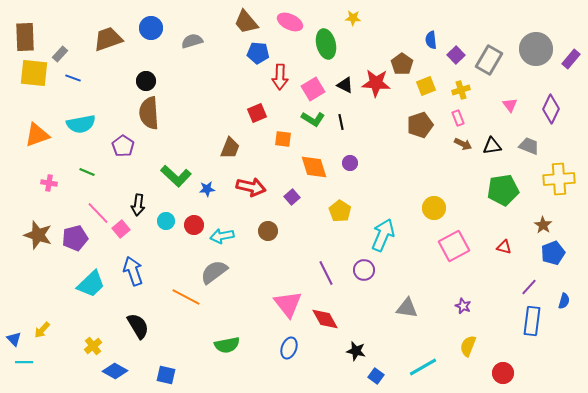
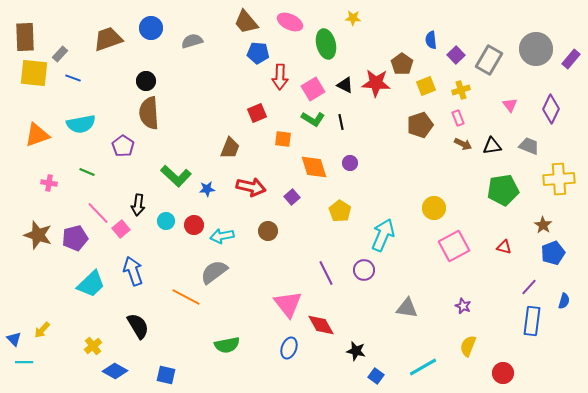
red diamond at (325, 319): moved 4 px left, 6 px down
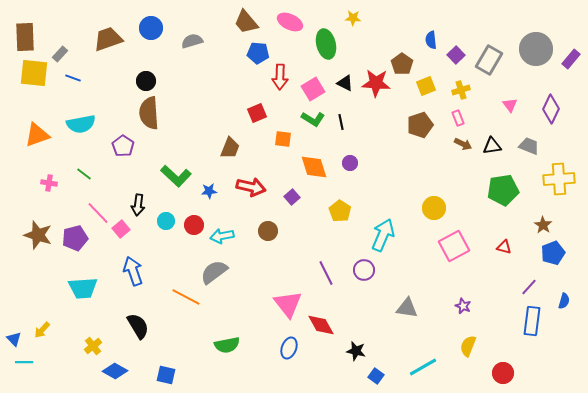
black triangle at (345, 85): moved 2 px up
green line at (87, 172): moved 3 px left, 2 px down; rotated 14 degrees clockwise
blue star at (207, 189): moved 2 px right, 2 px down
cyan trapezoid at (91, 284): moved 8 px left, 4 px down; rotated 40 degrees clockwise
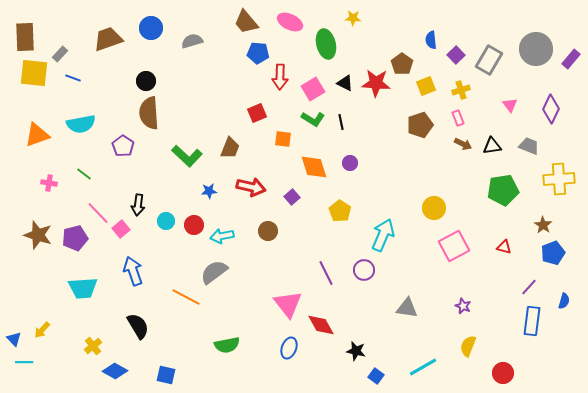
green L-shape at (176, 176): moved 11 px right, 20 px up
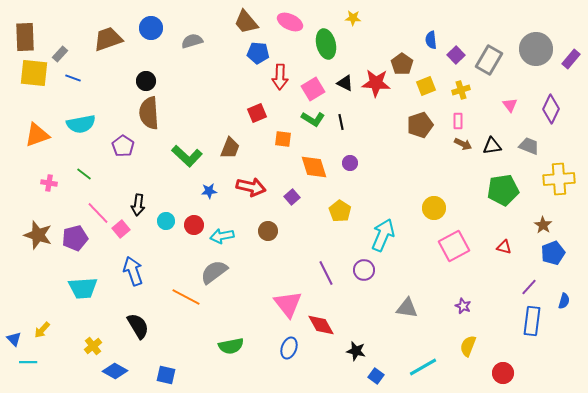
pink rectangle at (458, 118): moved 3 px down; rotated 21 degrees clockwise
green semicircle at (227, 345): moved 4 px right, 1 px down
cyan line at (24, 362): moved 4 px right
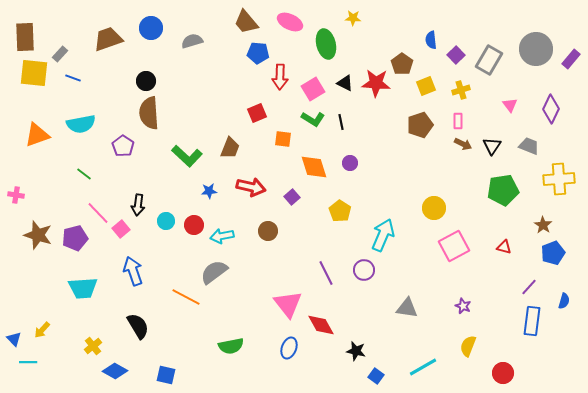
black triangle at (492, 146): rotated 48 degrees counterclockwise
pink cross at (49, 183): moved 33 px left, 12 px down
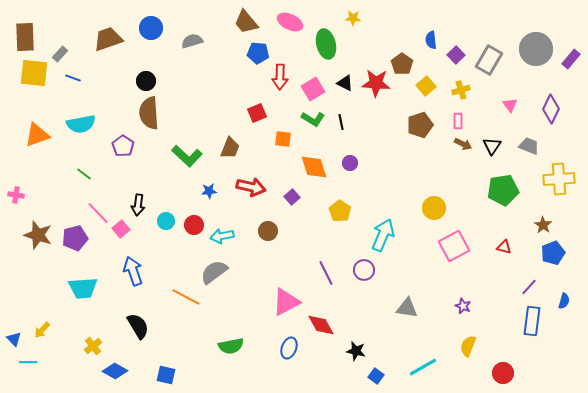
yellow square at (426, 86): rotated 18 degrees counterclockwise
pink triangle at (288, 304): moved 2 px left, 2 px up; rotated 40 degrees clockwise
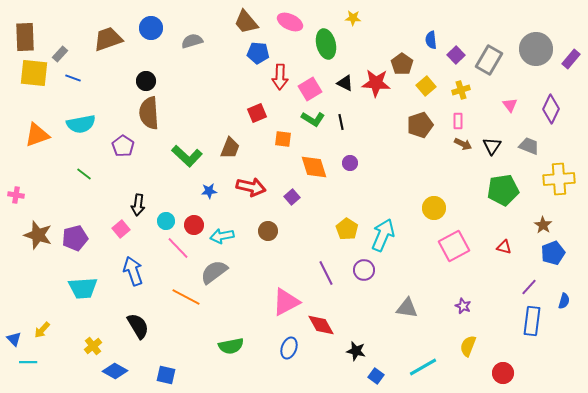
pink square at (313, 89): moved 3 px left
yellow pentagon at (340, 211): moved 7 px right, 18 px down
pink line at (98, 213): moved 80 px right, 35 px down
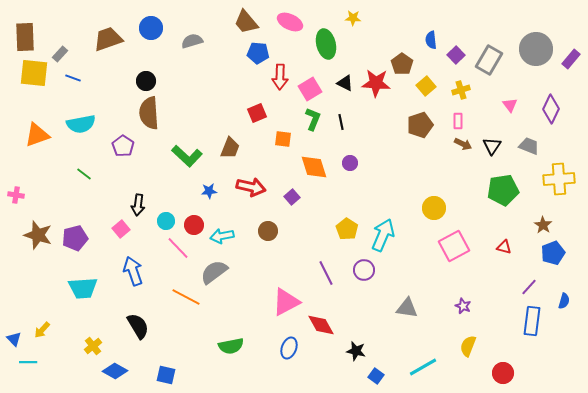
green L-shape at (313, 119): rotated 100 degrees counterclockwise
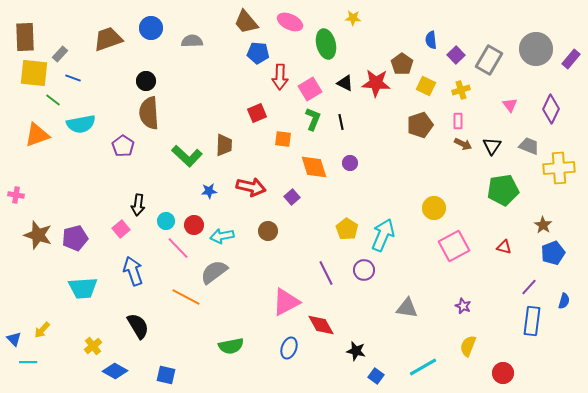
gray semicircle at (192, 41): rotated 15 degrees clockwise
yellow square at (426, 86): rotated 24 degrees counterclockwise
brown trapezoid at (230, 148): moved 6 px left, 3 px up; rotated 20 degrees counterclockwise
green line at (84, 174): moved 31 px left, 74 px up
yellow cross at (559, 179): moved 11 px up
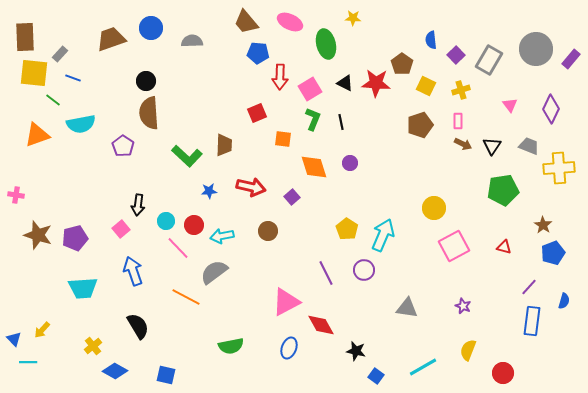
brown trapezoid at (108, 39): moved 3 px right
yellow semicircle at (468, 346): moved 4 px down
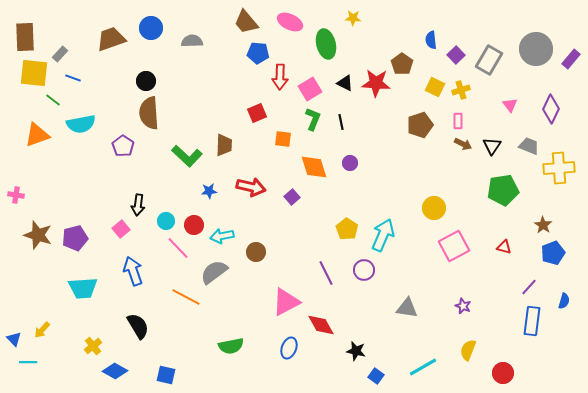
yellow square at (426, 86): moved 9 px right, 1 px down
brown circle at (268, 231): moved 12 px left, 21 px down
